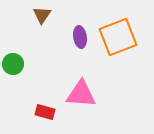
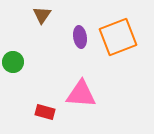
green circle: moved 2 px up
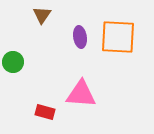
orange square: rotated 24 degrees clockwise
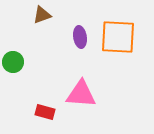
brown triangle: rotated 36 degrees clockwise
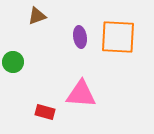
brown triangle: moved 5 px left, 1 px down
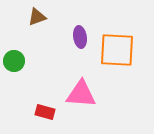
brown triangle: moved 1 px down
orange square: moved 1 px left, 13 px down
green circle: moved 1 px right, 1 px up
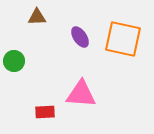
brown triangle: rotated 18 degrees clockwise
purple ellipse: rotated 25 degrees counterclockwise
orange square: moved 6 px right, 11 px up; rotated 9 degrees clockwise
red rectangle: rotated 18 degrees counterclockwise
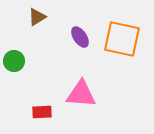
brown triangle: rotated 30 degrees counterclockwise
orange square: moved 1 px left
red rectangle: moved 3 px left
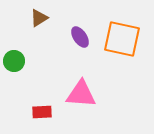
brown triangle: moved 2 px right, 1 px down
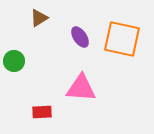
pink triangle: moved 6 px up
